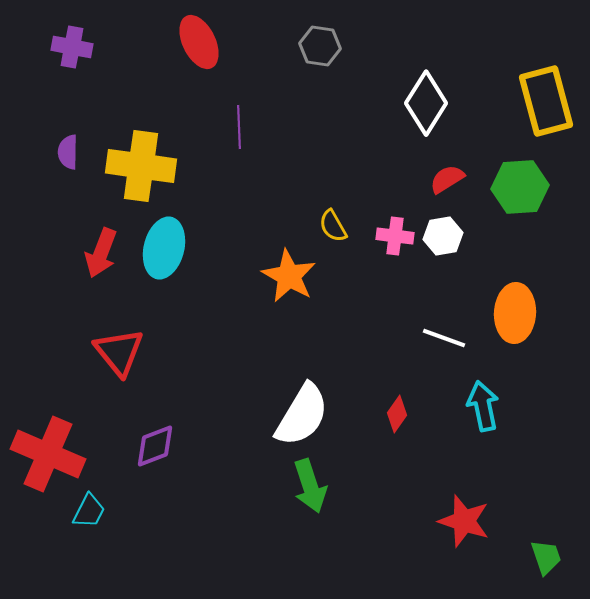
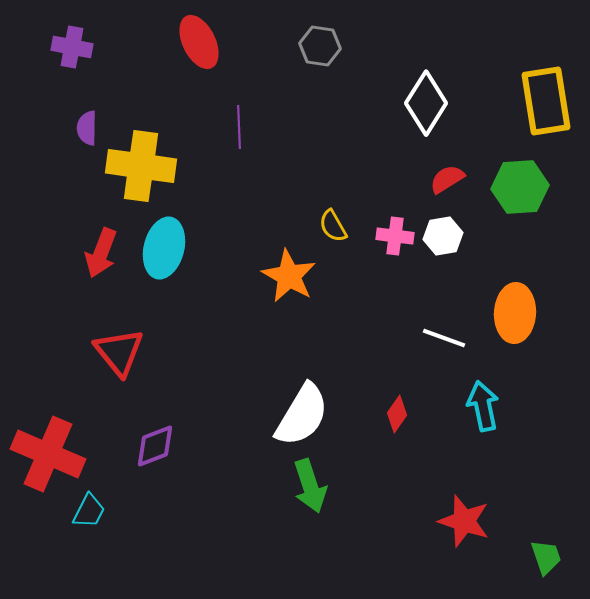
yellow rectangle: rotated 6 degrees clockwise
purple semicircle: moved 19 px right, 24 px up
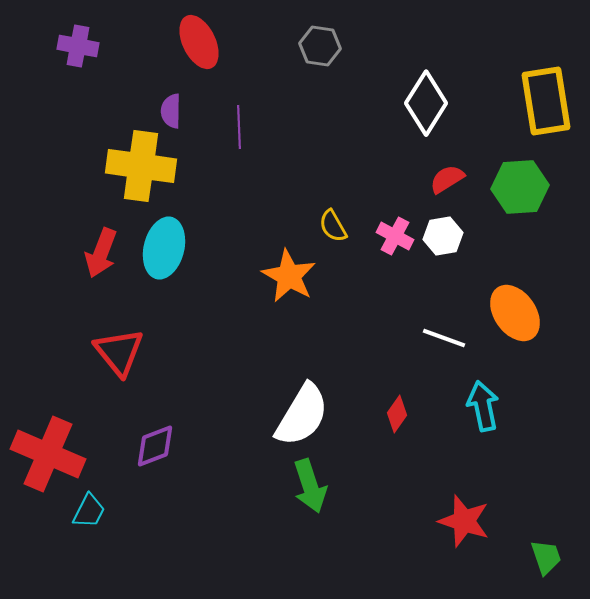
purple cross: moved 6 px right, 1 px up
purple semicircle: moved 84 px right, 17 px up
pink cross: rotated 21 degrees clockwise
orange ellipse: rotated 38 degrees counterclockwise
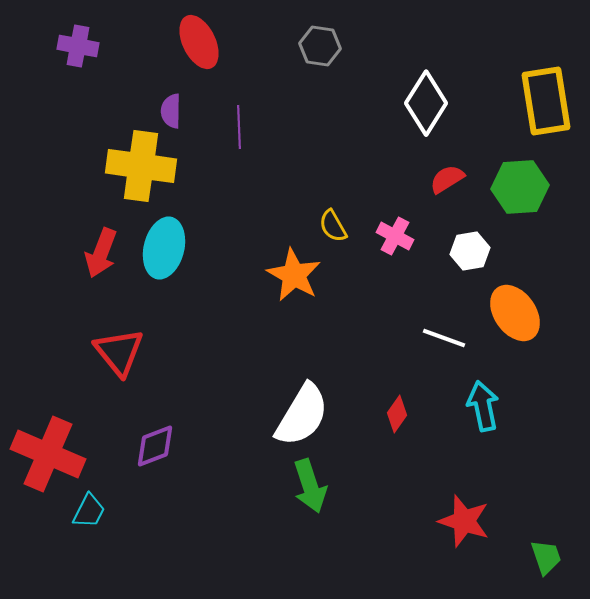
white hexagon: moved 27 px right, 15 px down
orange star: moved 5 px right, 1 px up
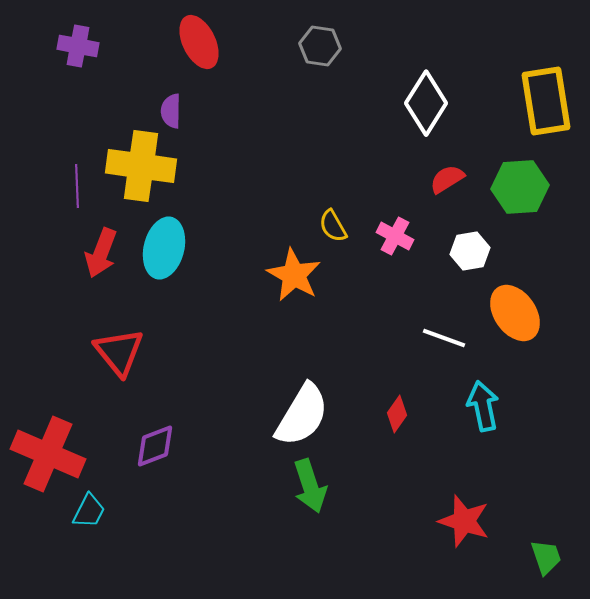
purple line: moved 162 px left, 59 px down
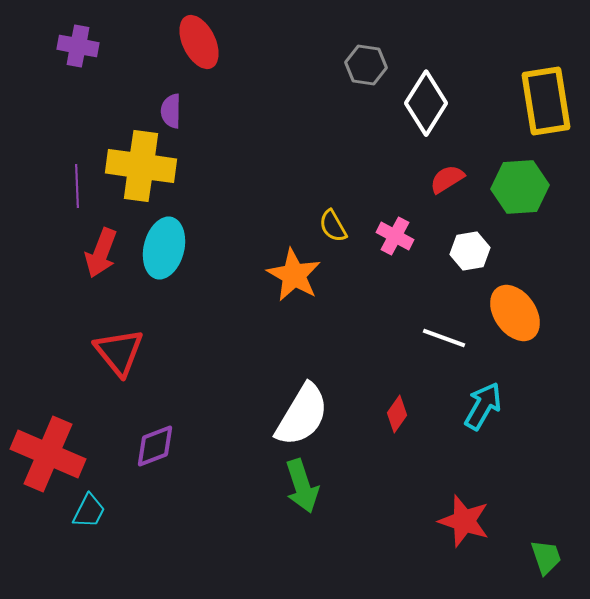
gray hexagon: moved 46 px right, 19 px down
cyan arrow: rotated 42 degrees clockwise
green arrow: moved 8 px left
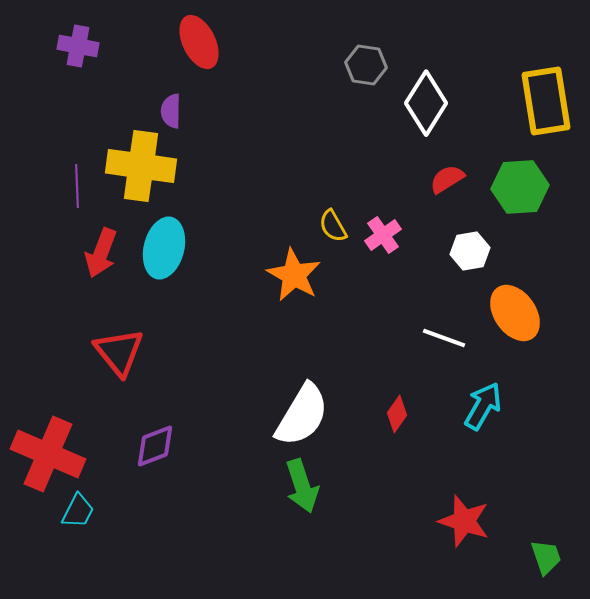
pink cross: moved 12 px left, 1 px up; rotated 27 degrees clockwise
cyan trapezoid: moved 11 px left
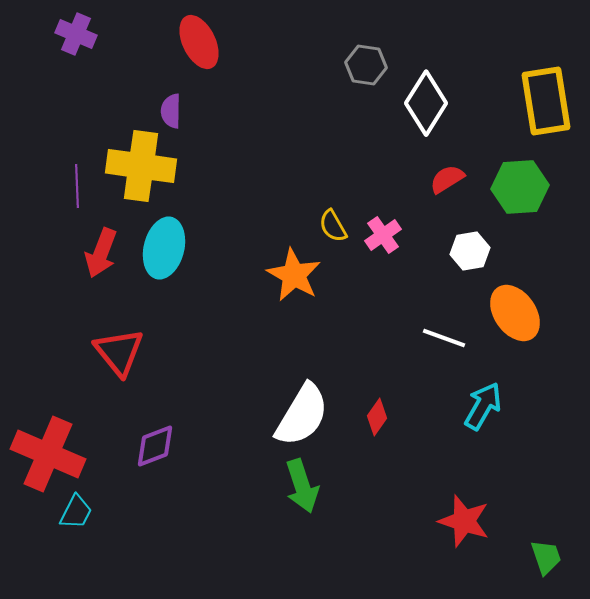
purple cross: moved 2 px left, 12 px up; rotated 12 degrees clockwise
red diamond: moved 20 px left, 3 px down
cyan trapezoid: moved 2 px left, 1 px down
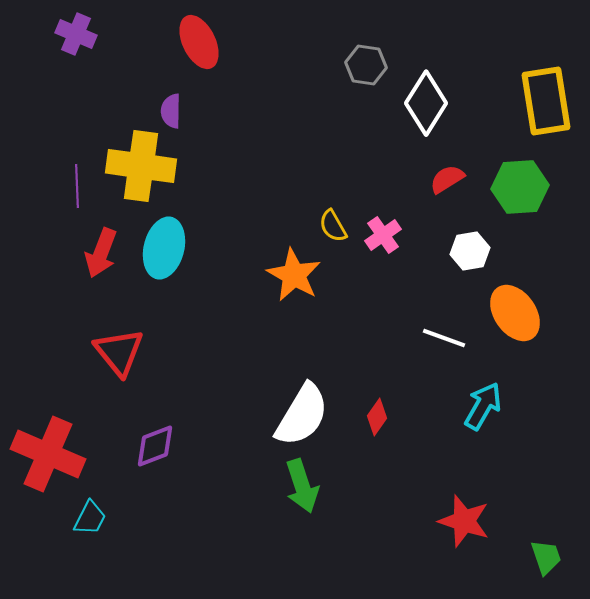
cyan trapezoid: moved 14 px right, 6 px down
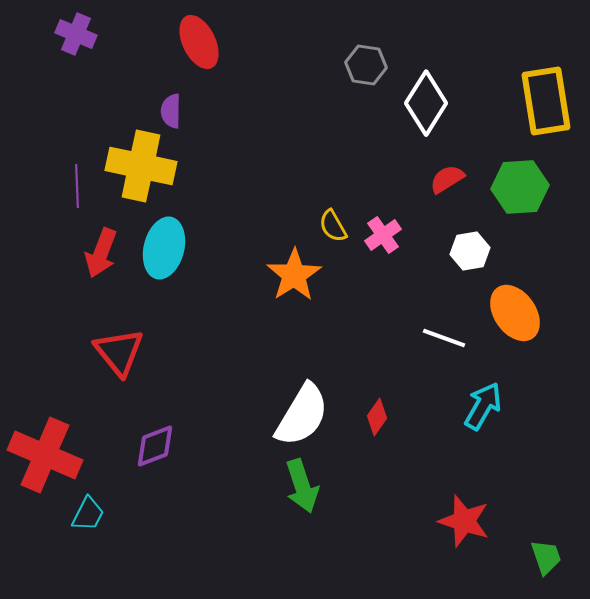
yellow cross: rotated 4 degrees clockwise
orange star: rotated 10 degrees clockwise
red cross: moved 3 px left, 1 px down
cyan trapezoid: moved 2 px left, 4 px up
